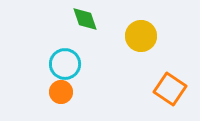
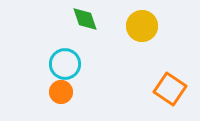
yellow circle: moved 1 px right, 10 px up
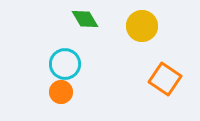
green diamond: rotated 12 degrees counterclockwise
orange square: moved 5 px left, 10 px up
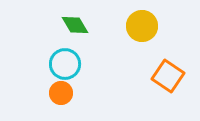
green diamond: moved 10 px left, 6 px down
orange square: moved 3 px right, 3 px up
orange circle: moved 1 px down
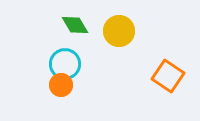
yellow circle: moved 23 px left, 5 px down
orange circle: moved 8 px up
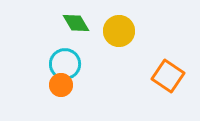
green diamond: moved 1 px right, 2 px up
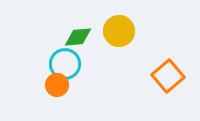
green diamond: moved 2 px right, 14 px down; rotated 64 degrees counterclockwise
orange square: rotated 16 degrees clockwise
orange circle: moved 4 px left
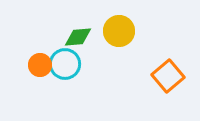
orange circle: moved 17 px left, 20 px up
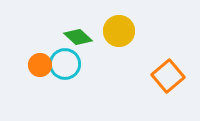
green diamond: rotated 48 degrees clockwise
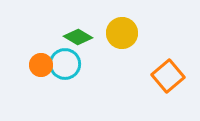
yellow circle: moved 3 px right, 2 px down
green diamond: rotated 12 degrees counterclockwise
orange circle: moved 1 px right
